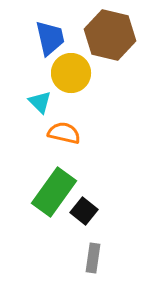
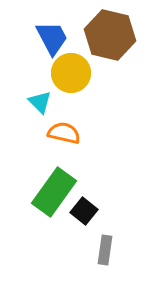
blue trapezoid: moved 2 px right; rotated 15 degrees counterclockwise
gray rectangle: moved 12 px right, 8 px up
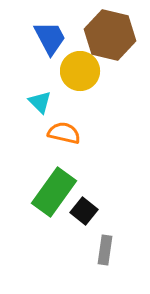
blue trapezoid: moved 2 px left
yellow circle: moved 9 px right, 2 px up
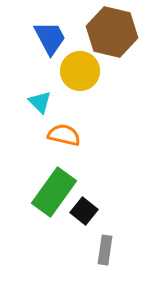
brown hexagon: moved 2 px right, 3 px up
orange semicircle: moved 2 px down
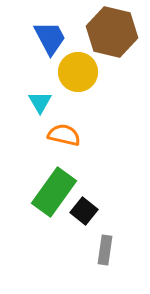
yellow circle: moved 2 px left, 1 px down
cyan triangle: rotated 15 degrees clockwise
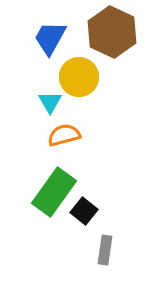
brown hexagon: rotated 12 degrees clockwise
blue trapezoid: rotated 123 degrees counterclockwise
yellow circle: moved 1 px right, 5 px down
cyan triangle: moved 10 px right
orange semicircle: rotated 28 degrees counterclockwise
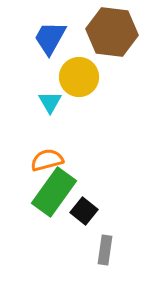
brown hexagon: rotated 18 degrees counterclockwise
orange semicircle: moved 17 px left, 25 px down
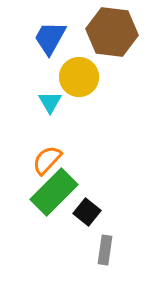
orange semicircle: rotated 32 degrees counterclockwise
green rectangle: rotated 9 degrees clockwise
black square: moved 3 px right, 1 px down
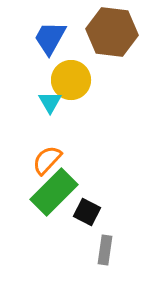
yellow circle: moved 8 px left, 3 px down
black square: rotated 12 degrees counterclockwise
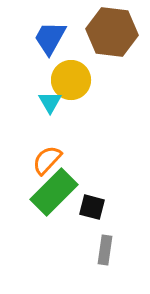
black square: moved 5 px right, 5 px up; rotated 12 degrees counterclockwise
